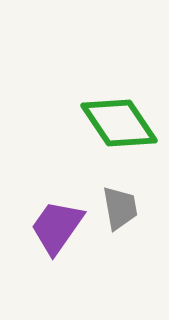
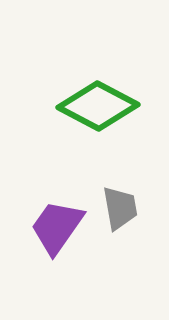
green diamond: moved 21 px left, 17 px up; rotated 28 degrees counterclockwise
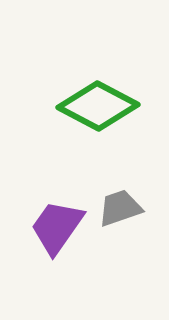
gray trapezoid: rotated 99 degrees counterclockwise
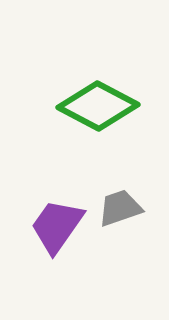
purple trapezoid: moved 1 px up
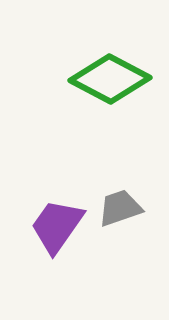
green diamond: moved 12 px right, 27 px up
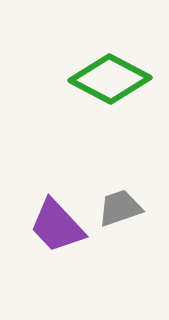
purple trapezoid: rotated 78 degrees counterclockwise
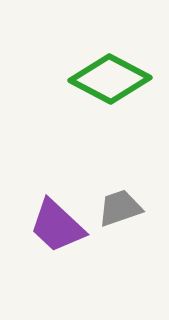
purple trapezoid: rotated 4 degrees counterclockwise
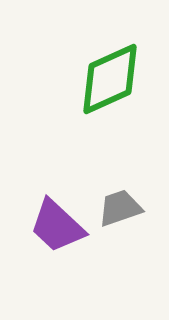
green diamond: rotated 52 degrees counterclockwise
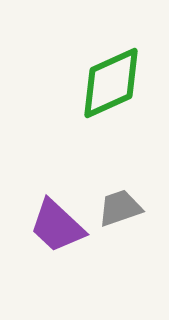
green diamond: moved 1 px right, 4 px down
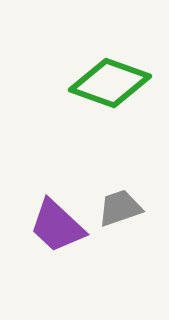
green diamond: moved 1 px left; rotated 44 degrees clockwise
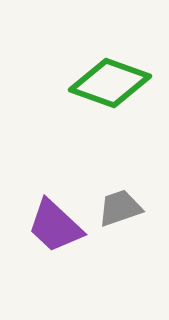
purple trapezoid: moved 2 px left
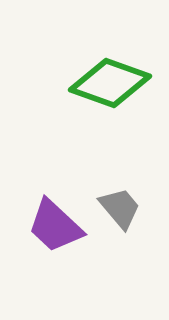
gray trapezoid: rotated 69 degrees clockwise
